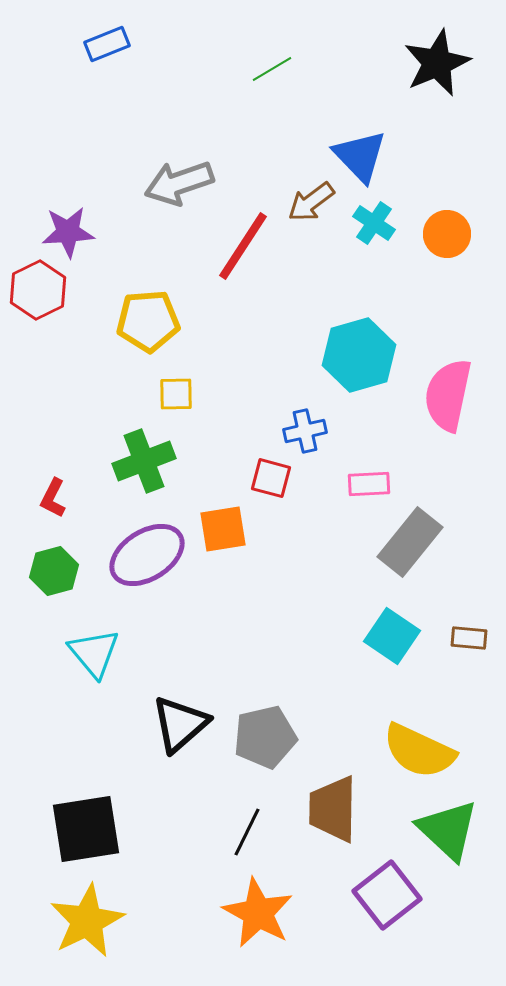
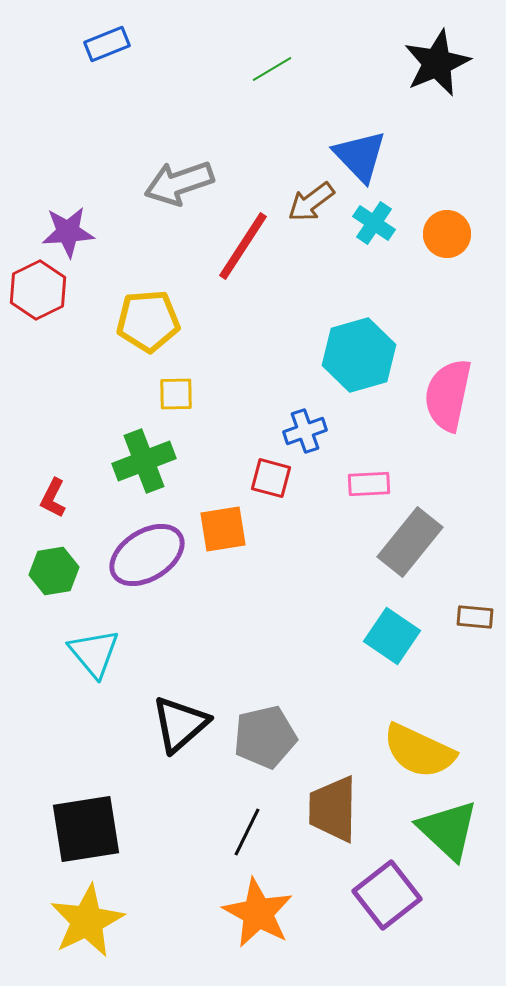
blue cross: rotated 6 degrees counterclockwise
green hexagon: rotated 6 degrees clockwise
brown rectangle: moved 6 px right, 21 px up
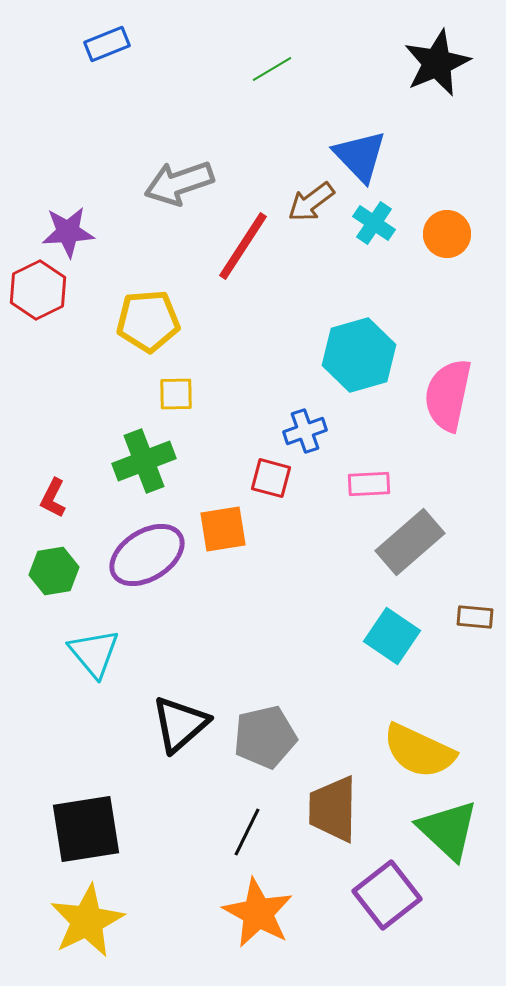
gray rectangle: rotated 10 degrees clockwise
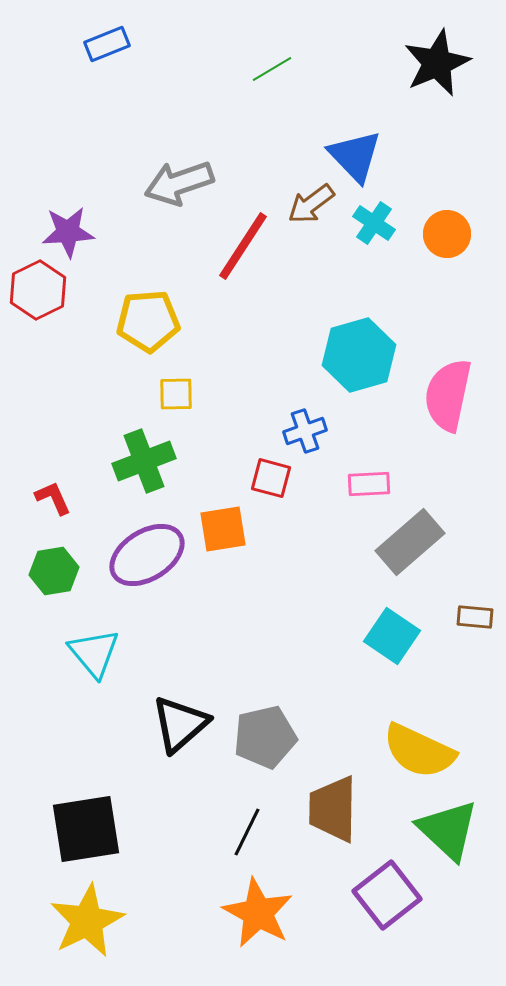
blue triangle: moved 5 px left
brown arrow: moved 2 px down
red L-shape: rotated 129 degrees clockwise
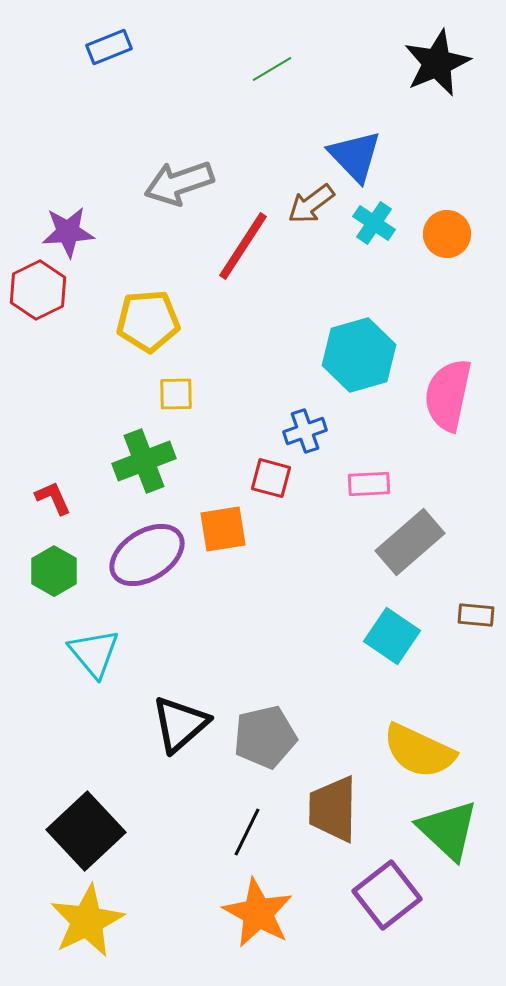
blue rectangle: moved 2 px right, 3 px down
green hexagon: rotated 21 degrees counterclockwise
brown rectangle: moved 1 px right, 2 px up
black square: moved 2 px down; rotated 34 degrees counterclockwise
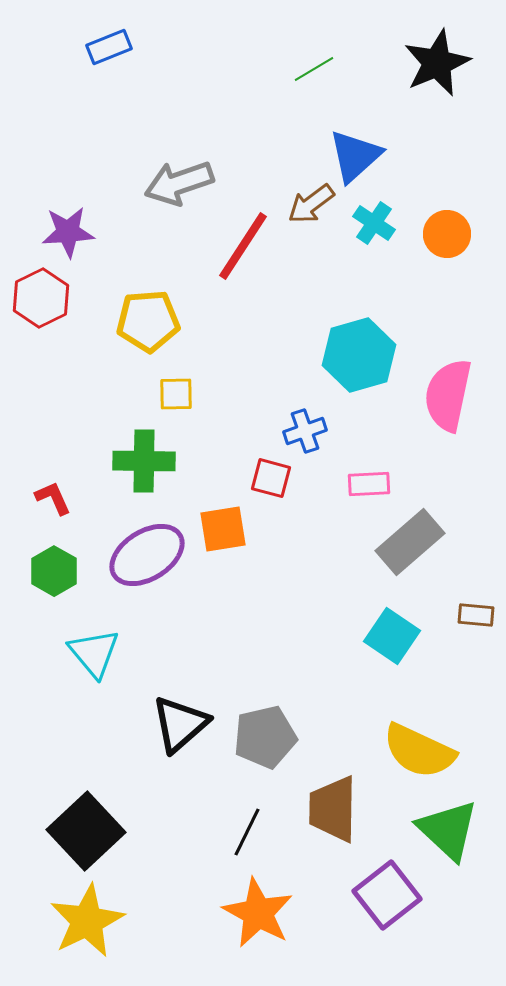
green line: moved 42 px right
blue triangle: rotated 32 degrees clockwise
red hexagon: moved 3 px right, 8 px down
green cross: rotated 22 degrees clockwise
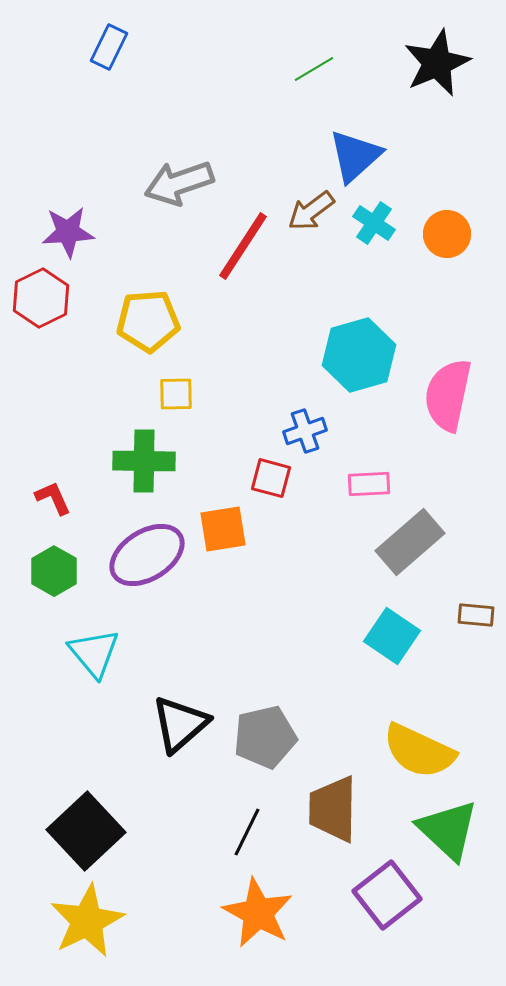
blue rectangle: rotated 42 degrees counterclockwise
brown arrow: moved 7 px down
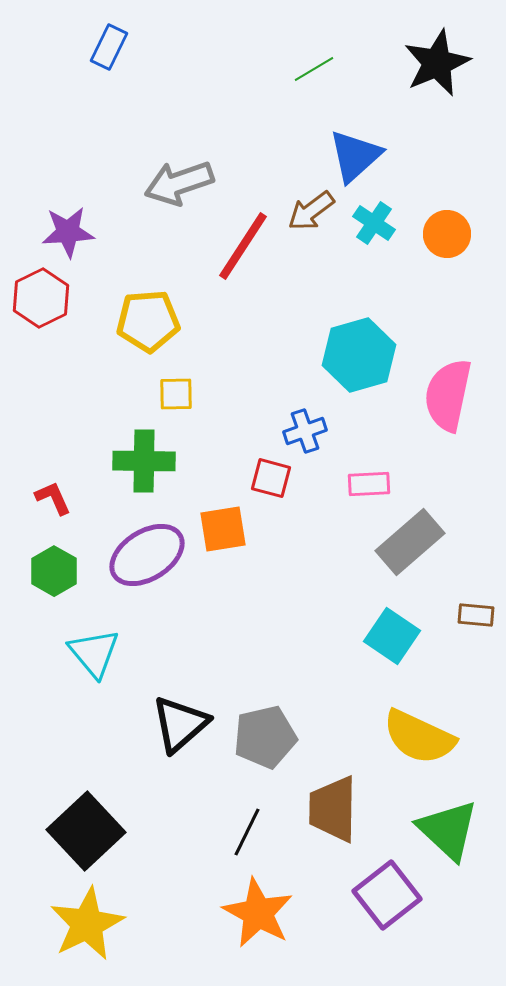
yellow semicircle: moved 14 px up
yellow star: moved 3 px down
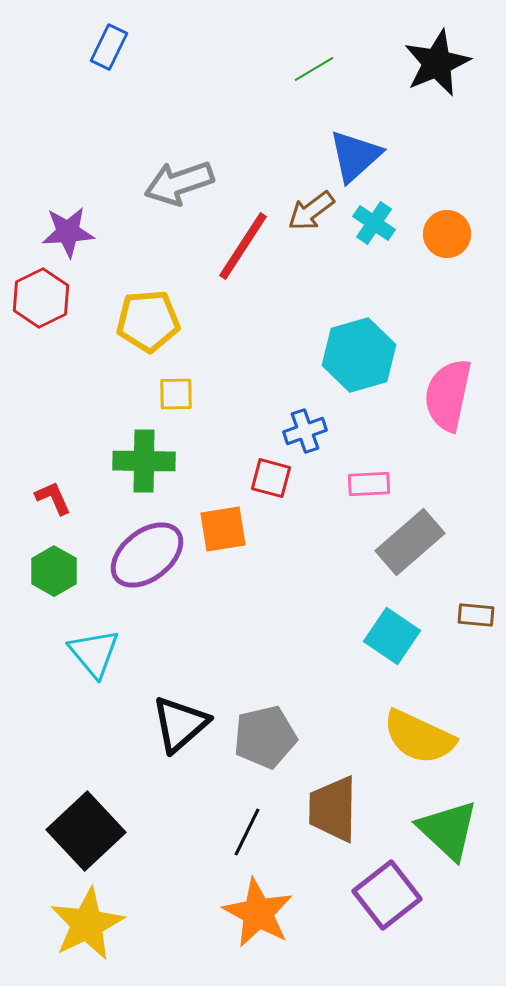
purple ellipse: rotated 6 degrees counterclockwise
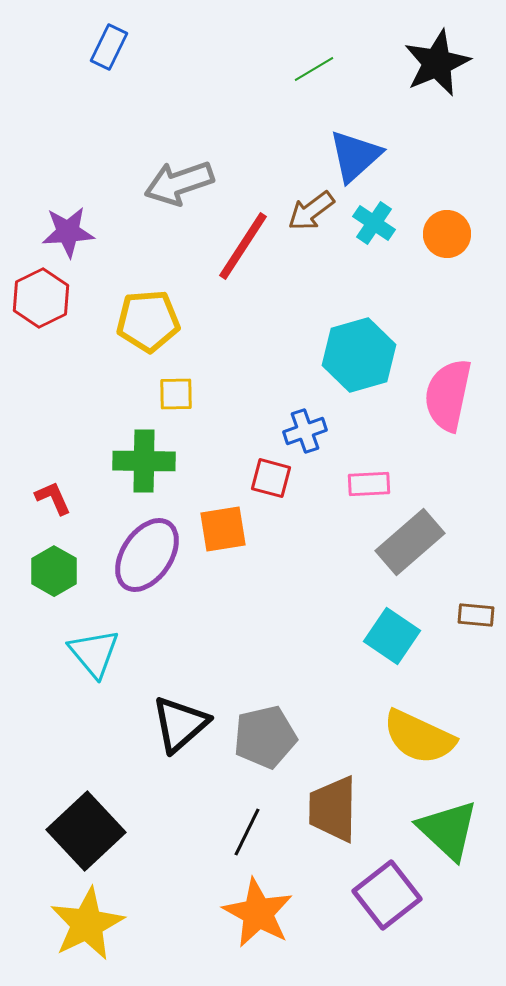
purple ellipse: rotated 18 degrees counterclockwise
